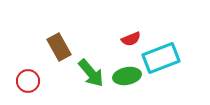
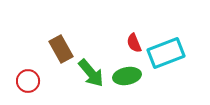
red semicircle: moved 3 px right, 4 px down; rotated 90 degrees clockwise
brown rectangle: moved 2 px right, 2 px down
cyan rectangle: moved 5 px right, 5 px up
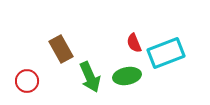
green arrow: moved 1 px left, 4 px down; rotated 16 degrees clockwise
red circle: moved 1 px left
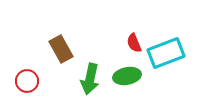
green arrow: moved 2 px down; rotated 36 degrees clockwise
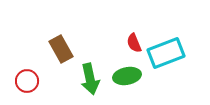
green arrow: rotated 24 degrees counterclockwise
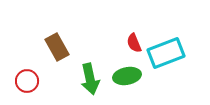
brown rectangle: moved 4 px left, 2 px up
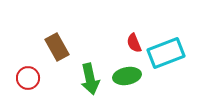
red circle: moved 1 px right, 3 px up
